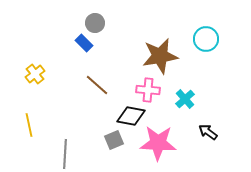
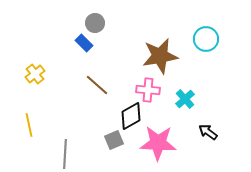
black diamond: rotated 40 degrees counterclockwise
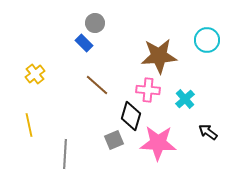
cyan circle: moved 1 px right, 1 px down
brown star: moved 1 px left; rotated 6 degrees clockwise
black diamond: rotated 44 degrees counterclockwise
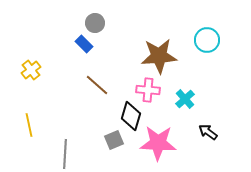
blue rectangle: moved 1 px down
yellow cross: moved 4 px left, 4 px up
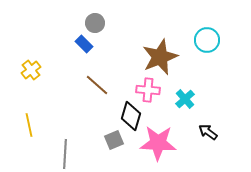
brown star: moved 1 px right, 1 px down; rotated 18 degrees counterclockwise
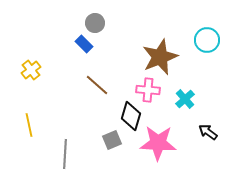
gray square: moved 2 px left
